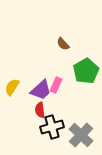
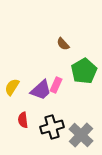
green pentagon: moved 2 px left
red semicircle: moved 17 px left, 10 px down
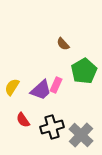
red semicircle: rotated 28 degrees counterclockwise
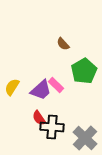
pink rectangle: rotated 70 degrees counterclockwise
red semicircle: moved 16 px right, 2 px up
black cross: rotated 20 degrees clockwise
gray cross: moved 4 px right, 3 px down
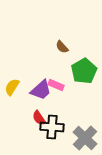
brown semicircle: moved 1 px left, 3 px down
pink rectangle: rotated 21 degrees counterclockwise
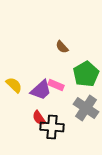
green pentagon: moved 2 px right, 3 px down
yellow semicircle: moved 2 px right, 2 px up; rotated 102 degrees clockwise
gray cross: moved 1 px right, 30 px up; rotated 10 degrees counterclockwise
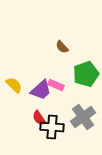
green pentagon: rotated 10 degrees clockwise
gray cross: moved 3 px left, 9 px down; rotated 20 degrees clockwise
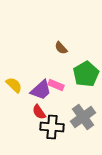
brown semicircle: moved 1 px left, 1 px down
green pentagon: rotated 10 degrees counterclockwise
red semicircle: moved 6 px up
